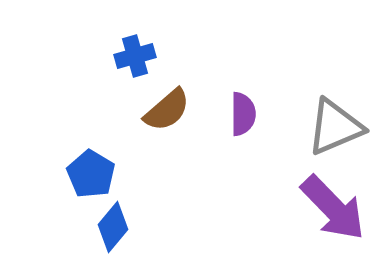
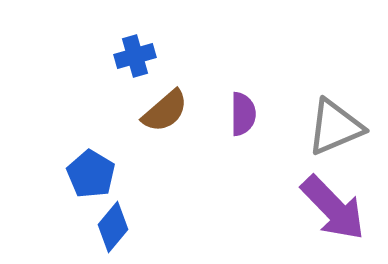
brown semicircle: moved 2 px left, 1 px down
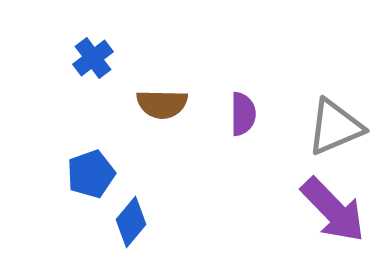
blue cross: moved 42 px left, 2 px down; rotated 21 degrees counterclockwise
brown semicircle: moved 3 px left, 7 px up; rotated 42 degrees clockwise
blue pentagon: rotated 21 degrees clockwise
purple arrow: moved 2 px down
blue diamond: moved 18 px right, 5 px up
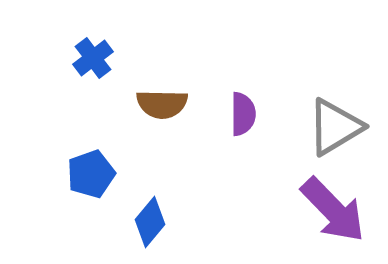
gray triangle: rotated 8 degrees counterclockwise
blue diamond: moved 19 px right
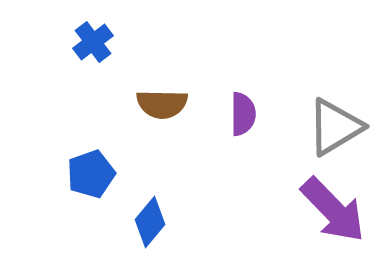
blue cross: moved 16 px up
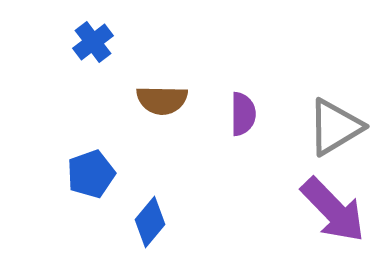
brown semicircle: moved 4 px up
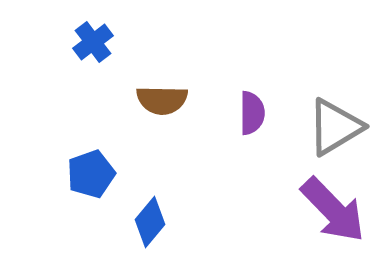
purple semicircle: moved 9 px right, 1 px up
